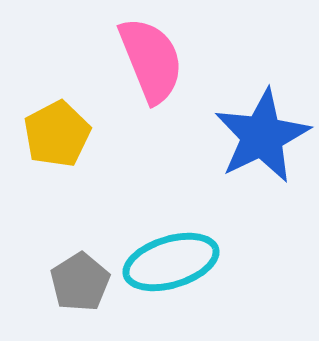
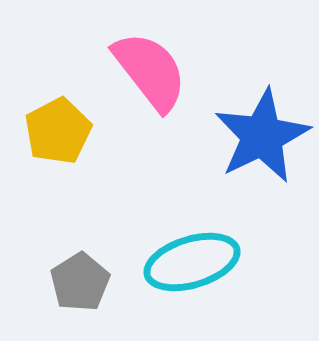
pink semicircle: moved 1 px left, 11 px down; rotated 16 degrees counterclockwise
yellow pentagon: moved 1 px right, 3 px up
cyan ellipse: moved 21 px right
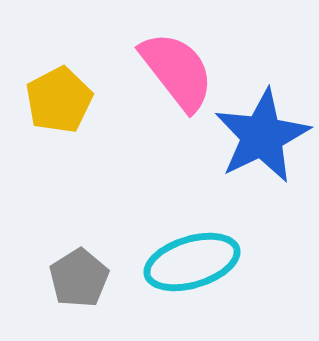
pink semicircle: moved 27 px right
yellow pentagon: moved 1 px right, 31 px up
gray pentagon: moved 1 px left, 4 px up
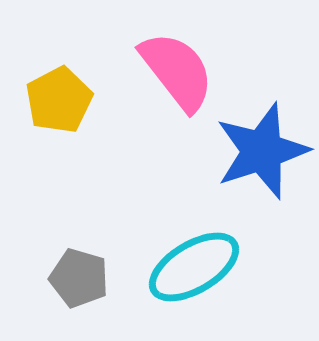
blue star: moved 15 px down; rotated 8 degrees clockwise
cyan ellipse: moved 2 px right, 5 px down; rotated 14 degrees counterclockwise
gray pentagon: rotated 24 degrees counterclockwise
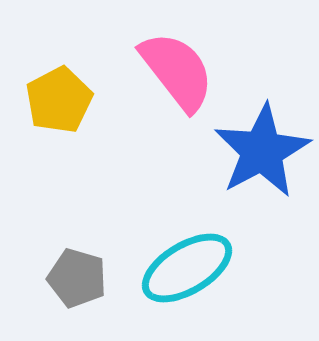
blue star: rotated 10 degrees counterclockwise
cyan ellipse: moved 7 px left, 1 px down
gray pentagon: moved 2 px left
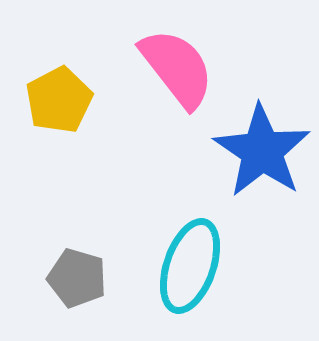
pink semicircle: moved 3 px up
blue star: rotated 10 degrees counterclockwise
cyan ellipse: moved 3 px right, 2 px up; rotated 40 degrees counterclockwise
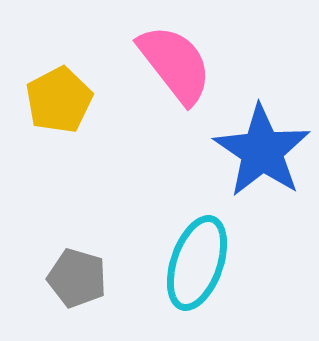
pink semicircle: moved 2 px left, 4 px up
cyan ellipse: moved 7 px right, 3 px up
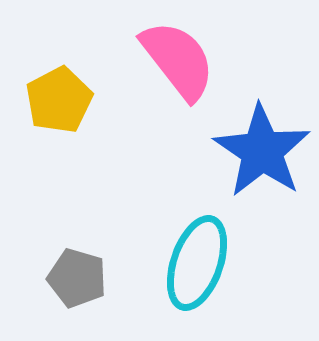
pink semicircle: moved 3 px right, 4 px up
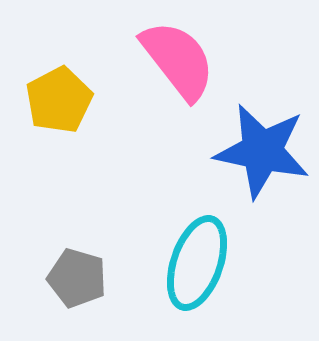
blue star: rotated 22 degrees counterclockwise
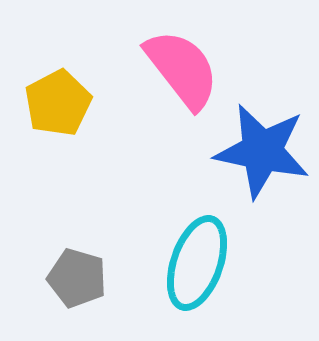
pink semicircle: moved 4 px right, 9 px down
yellow pentagon: moved 1 px left, 3 px down
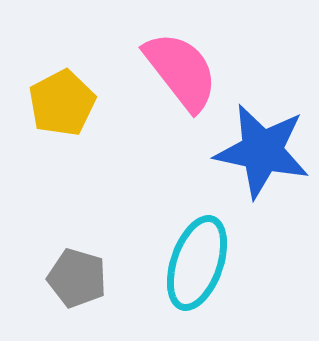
pink semicircle: moved 1 px left, 2 px down
yellow pentagon: moved 4 px right
